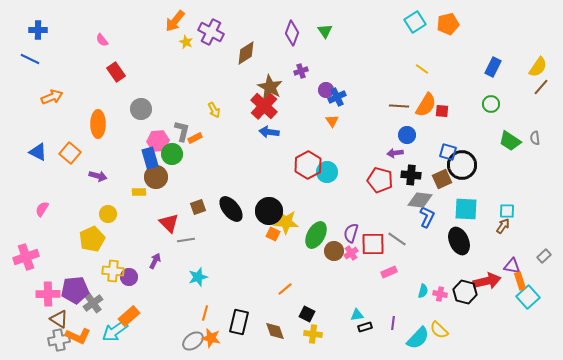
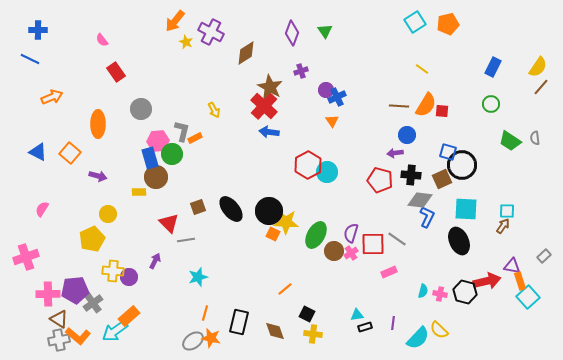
orange L-shape at (78, 336): rotated 15 degrees clockwise
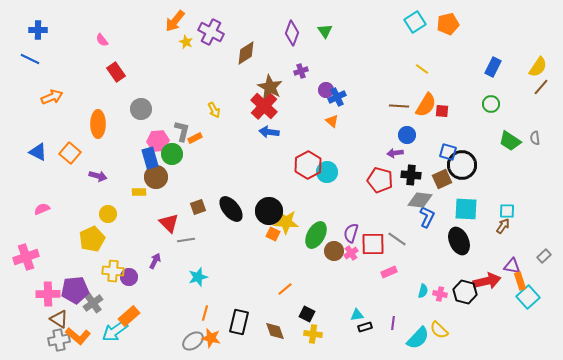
orange triangle at (332, 121): rotated 16 degrees counterclockwise
pink semicircle at (42, 209): rotated 35 degrees clockwise
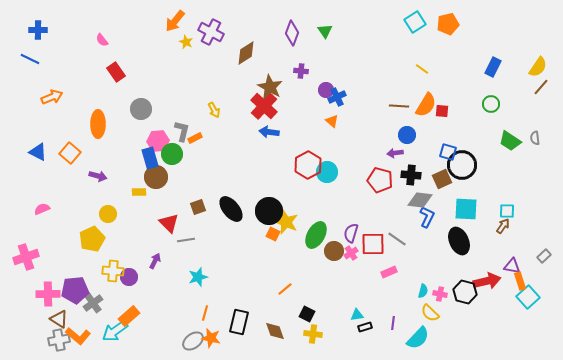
purple cross at (301, 71): rotated 24 degrees clockwise
yellow star at (286, 222): rotated 20 degrees clockwise
yellow semicircle at (439, 330): moved 9 px left, 17 px up
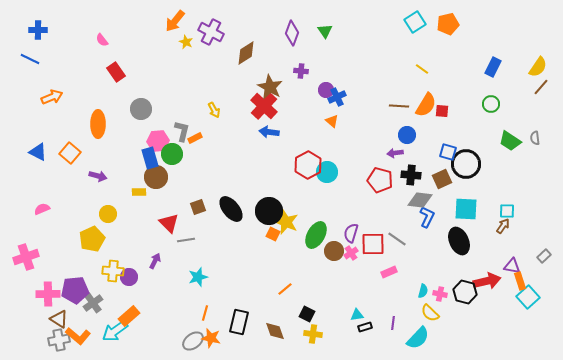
black circle at (462, 165): moved 4 px right, 1 px up
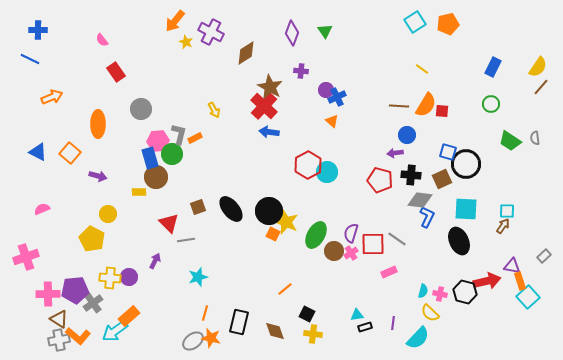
gray L-shape at (182, 131): moved 3 px left, 3 px down
yellow pentagon at (92, 239): rotated 20 degrees counterclockwise
yellow cross at (113, 271): moved 3 px left, 7 px down
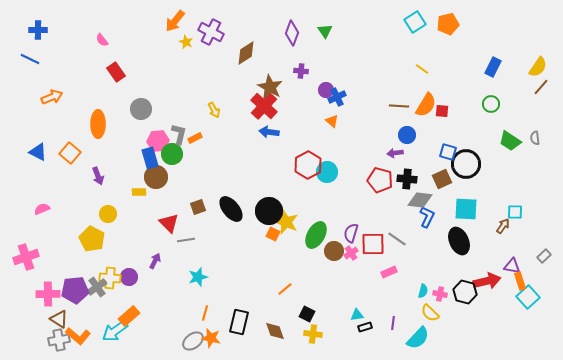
black cross at (411, 175): moved 4 px left, 4 px down
purple arrow at (98, 176): rotated 54 degrees clockwise
cyan square at (507, 211): moved 8 px right, 1 px down
gray cross at (93, 303): moved 4 px right, 16 px up
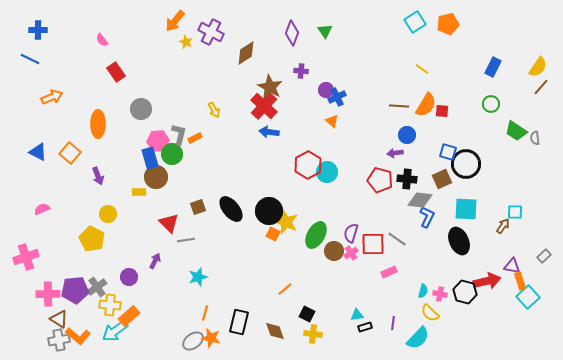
green trapezoid at (510, 141): moved 6 px right, 10 px up
yellow cross at (110, 278): moved 27 px down
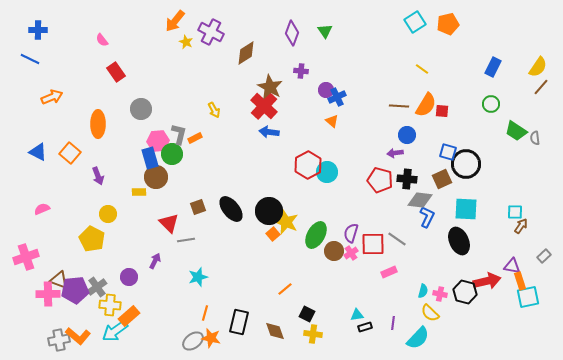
brown arrow at (503, 226): moved 18 px right
orange square at (273, 234): rotated 24 degrees clockwise
cyan square at (528, 297): rotated 30 degrees clockwise
brown triangle at (59, 319): moved 39 px up; rotated 12 degrees counterclockwise
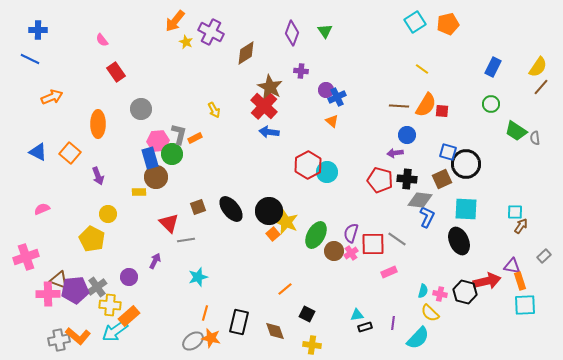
cyan square at (528, 297): moved 3 px left, 8 px down; rotated 10 degrees clockwise
yellow cross at (313, 334): moved 1 px left, 11 px down
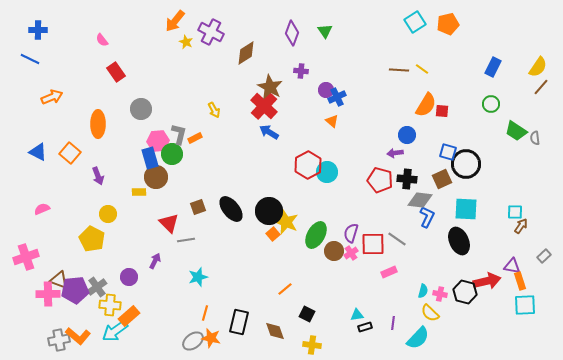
brown line at (399, 106): moved 36 px up
blue arrow at (269, 132): rotated 24 degrees clockwise
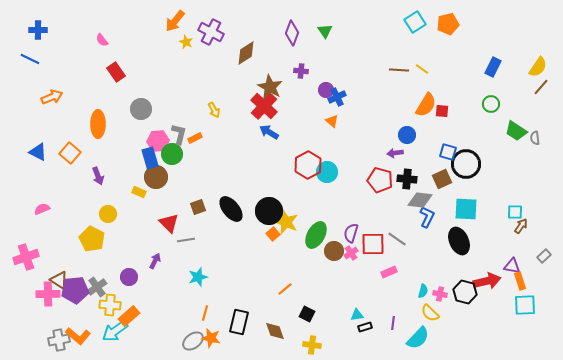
yellow rectangle at (139, 192): rotated 24 degrees clockwise
brown triangle at (59, 280): rotated 12 degrees clockwise
